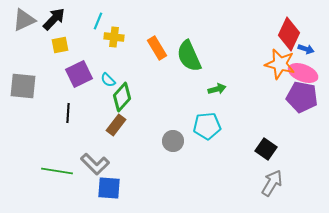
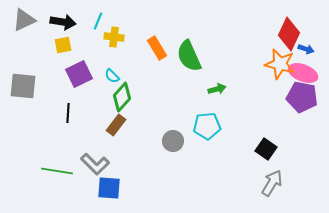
black arrow: moved 9 px right, 3 px down; rotated 55 degrees clockwise
yellow square: moved 3 px right
cyan semicircle: moved 4 px right, 4 px up
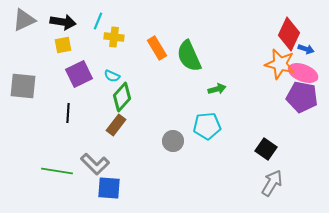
cyan semicircle: rotated 21 degrees counterclockwise
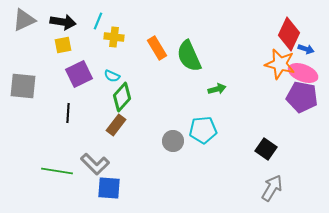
cyan pentagon: moved 4 px left, 4 px down
gray arrow: moved 5 px down
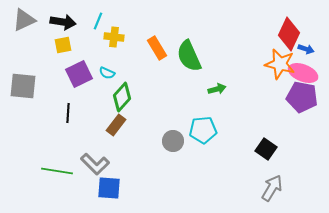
cyan semicircle: moved 5 px left, 3 px up
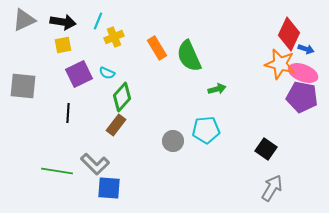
yellow cross: rotated 30 degrees counterclockwise
cyan pentagon: moved 3 px right
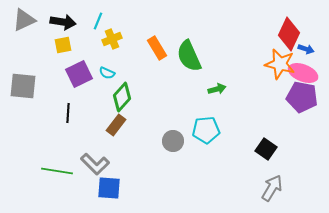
yellow cross: moved 2 px left, 2 px down
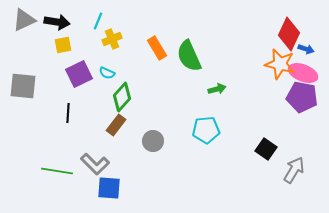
black arrow: moved 6 px left
gray circle: moved 20 px left
gray arrow: moved 22 px right, 18 px up
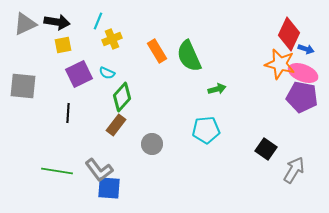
gray triangle: moved 1 px right, 4 px down
orange rectangle: moved 3 px down
gray circle: moved 1 px left, 3 px down
gray L-shape: moved 4 px right, 6 px down; rotated 8 degrees clockwise
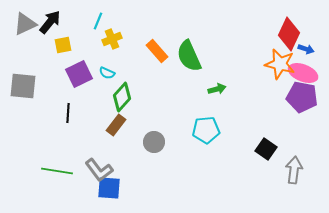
black arrow: moved 7 px left; rotated 60 degrees counterclockwise
orange rectangle: rotated 10 degrees counterclockwise
gray circle: moved 2 px right, 2 px up
gray arrow: rotated 24 degrees counterclockwise
